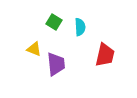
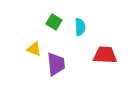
red trapezoid: rotated 100 degrees counterclockwise
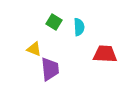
cyan semicircle: moved 1 px left
red trapezoid: moved 1 px up
purple trapezoid: moved 6 px left, 5 px down
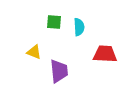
green square: rotated 28 degrees counterclockwise
yellow triangle: moved 3 px down
purple trapezoid: moved 9 px right, 2 px down
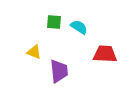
cyan semicircle: rotated 54 degrees counterclockwise
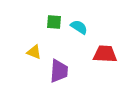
purple trapezoid: rotated 10 degrees clockwise
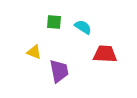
cyan semicircle: moved 4 px right
purple trapezoid: rotated 15 degrees counterclockwise
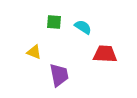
purple trapezoid: moved 4 px down
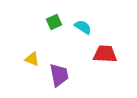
green square: rotated 28 degrees counterclockwise
yellow triangle: moved 2 px left, 7 px down
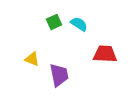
cyan semicircle: moved 4 px left, 3 px up
